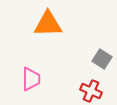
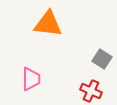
orange triangle: rotated 8 degrees clockwise
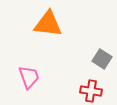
pink trapezoid: moved 2 px left, 2 px up; rotated 20 degrees counterclockwise
red cross: rotated 15 degrees counterclockwise
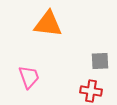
gray square: moved 2 px left, 2 px down; rotated 36 degrees counterclockwise
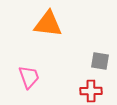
gray square: rotated 12 degrees clockwise
red cross: rotated 10 degrees counterclockwise
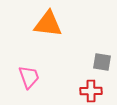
gray square: moved 2 px right, 1 px down
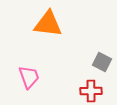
gray square: rotated 18 degrees clockwise
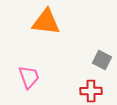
orange triangle: moved 2 px left, 2 px up
gray square: moved 2 px up
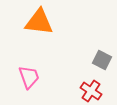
orange triangle: moved 7 px left
red cross: rotated 35 degrees clockwise
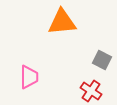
orange triangle: moved 23 px right; rotated 12 degrees counterclockwise
pink trapezoid: rotated 20 degrees clockwise
